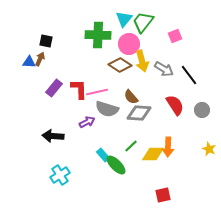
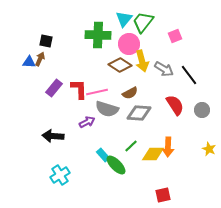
brown semicircle: moved 1 px left, 4 px up; rotated 77 degrees counterclockwise
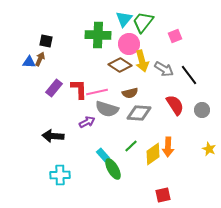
brown semicircle: rotated 14 degrees clockwise
yellow diamond: rotated 35 degrees counterclockwise
green ellipse: moved 3 px left, 4 px down; rotated 15 degrees clockwise
cyan cross: rotated 30 degrees clockwise
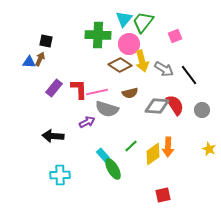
gray diamond: moved 18 px right, 7 px up
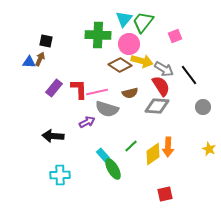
yellow arrow: rotated 60 degrees counterclockwise
red semicircle: moved 14 px left, 19 px up
gray circle: moved 1 px right, 3 px up
red square: moved 2 px right, 1 px up
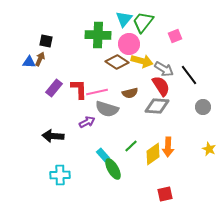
brown diamond: moved 3 px left, 3 px up
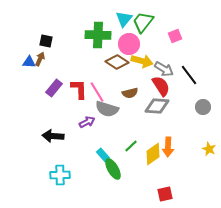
pink line: rotated 70 degrees clockwise
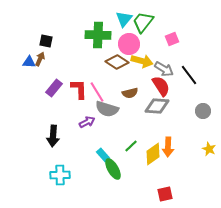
pink square: moved 3 px left, 3 px down
gray circle: moved 4 px down
black arrow: rotated 90 degrees counterclockwise
